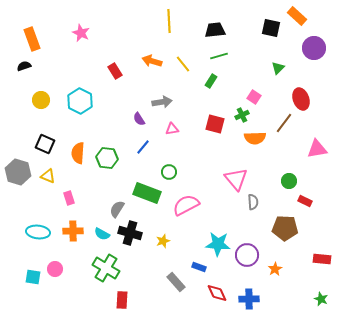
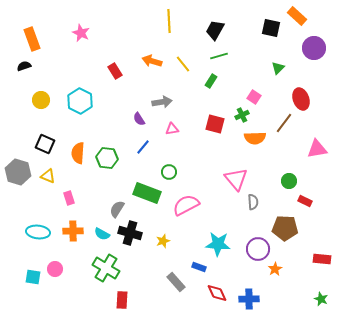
black trapezoid at (215, 30): rotated 55 degrees counterclockwise
purple circle at (247, 255): moved 11 px right, 6 px up
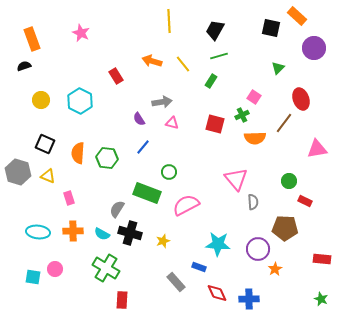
red rectangle at (115, 71): moved 1 px right, 5 px down
pink triangle at (172, 129): moved 6 px up; rotated 24 degrees clockwise
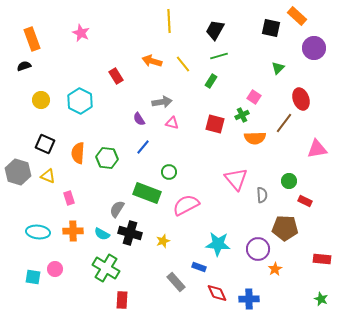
gray semicircle at (253, 202): moved 9 px right, 7 px up
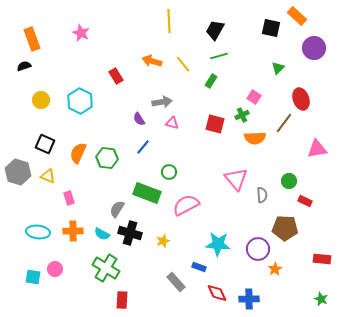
orange semicircle at (78, 153): rotated 20 degrees clockwise
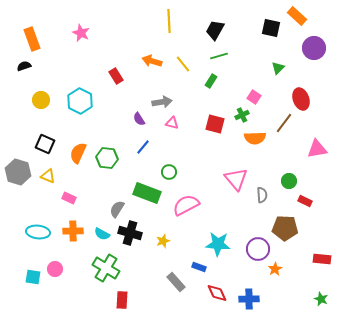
pink rectangle at (69, 198): rotated 48 degrees counterclockwise
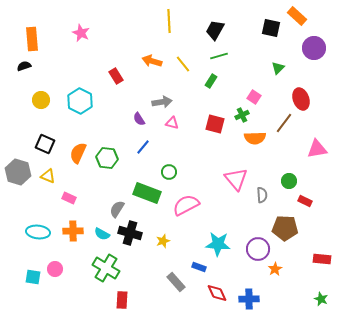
orange rectangle at (32, 39): rotated 15 degrees clockwise
